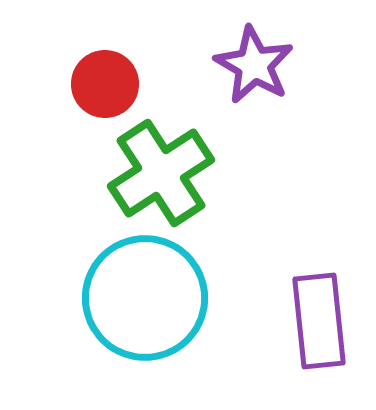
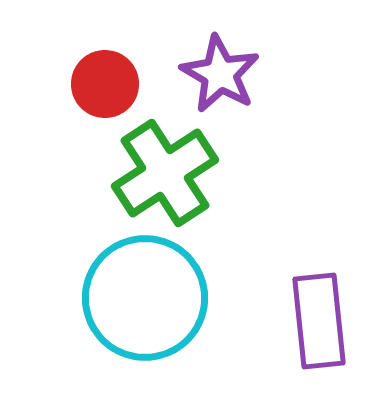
purple star: moved 34 px left, 9 px down
green cross: moved 4 px right
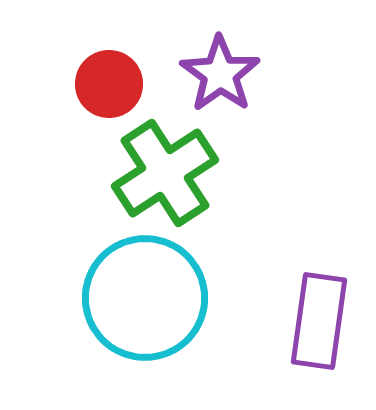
purple star: rotated 6 degrees clockwise
red circle: moved 4 px right
purple rectangle: rotated 14 degrees clockwise
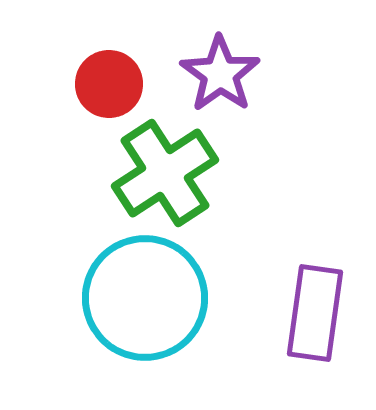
purple rectangle: moved 4 px left, 8 px up
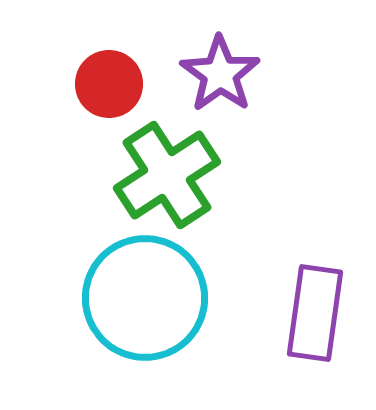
green cross: moved 2 px right, 2 px down
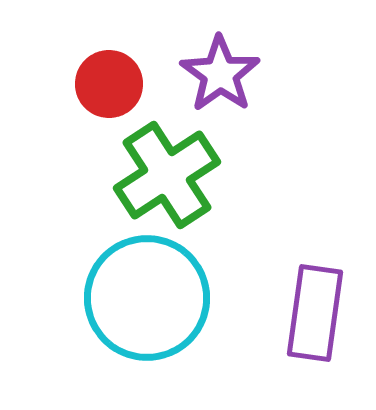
cyan circle: moved 2 px right
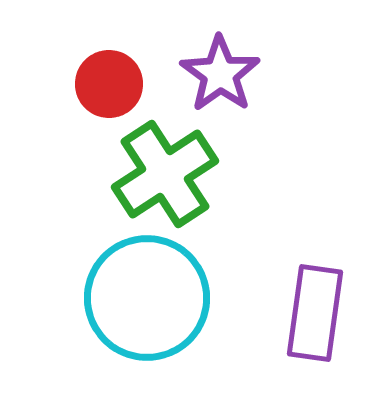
green cross: moved 2 px left, 1 px up
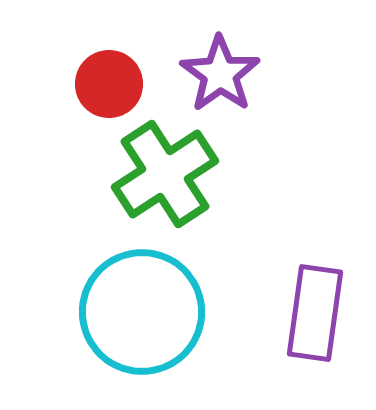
cyan circle: moved 5 px left, 14 px down
